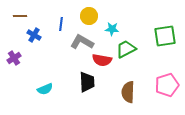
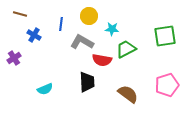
brown line: moved 2 px up; rotated 16 degrees clockwise
brown semicircle: moved 2 px down; rotated 125 degrees clockwise
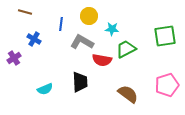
brown line: moved 5 px right, 2 px up
blue cross: moved 4 px down
black trapezoid: moved 7 px left
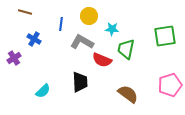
green trapezoid: rotated 50 degrees counterclockwise
red semicircle: rotated 12 degrees clockwise
pink pentagon: moved 3 px right
cyan semicircle: moved 2 px left, 2 px down; rotated 21 degrees counterclockwise
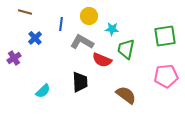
blue cross: moved 1 px right, 1 px up; rotated 16 degrees clockwise
pink pentagon: moved 4 px left, 9 px up; rotated 10 degrees clockwise
brown semicircle: moved 2 px left, 1 px down
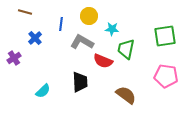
red semicircle: moved 1 px right, 1 px down
pink pentagon: rotated 15 degrees clockwise
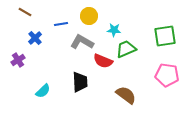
brown line: rotated 16 degrees clockwise
blue line: rotated 72 degrees clockwise
cyan star: moved 2 px right, 1 px down
green trapezoid: rotated 55 degrees clockwise
purple cross: moved 4 px right, 2 px down
pink pentagon: moved 1 px right, 1 px up
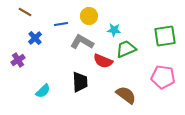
pink pentagon: moved 4 px left, 2 px down
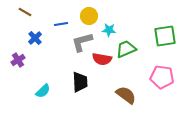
cyan star: moved 5 px left
gray L-shape: rotated 45 degrees counterclockwise
red semicircle: moved 1 px left, 2 px up; rotated 12 degrees counterclockwise
pink pentagon: moved 1 px left
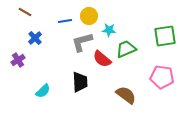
blue line: moved 4 px right, 3 px up
red semicircle: rotated 30 degrees clockwise
